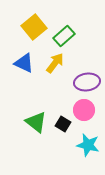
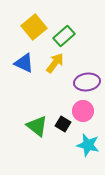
pink circle: moved 1 px left, 1 px down
green triangle: moved 1 px right, 4 px down
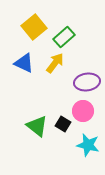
green rectangle: moved 1 px down
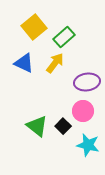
black square: moved 2 px down; rotated 14 degrees clockwise
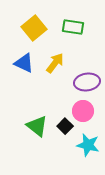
yellow square: moved 1 px down
green rectangle: moved 9 px right, 10 px up; rotated 50 degrees clockwise
black square: moved 2 px right
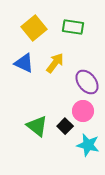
purple ellipse: rotated 60 degrees clockwise
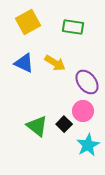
yellow square: moved 6 px left, 6 px up; rotated 10 degrees clockwise
yellow arrow: rotated 85 degrees clockwise
black square: moved 1 px left, 2 px up
cyan star: rotated 30 degrees clockwise
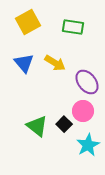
blue triangle: rotated 25 degrees clockwise
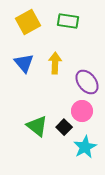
green rectangle: moved 5 px left, 6 px up
yellow arrow: rotated 120 degrees counterclockwise
pink circle: moved 1 px left
black square: moved 3 px down
cyan star: moved 3 px left, 2 px down
